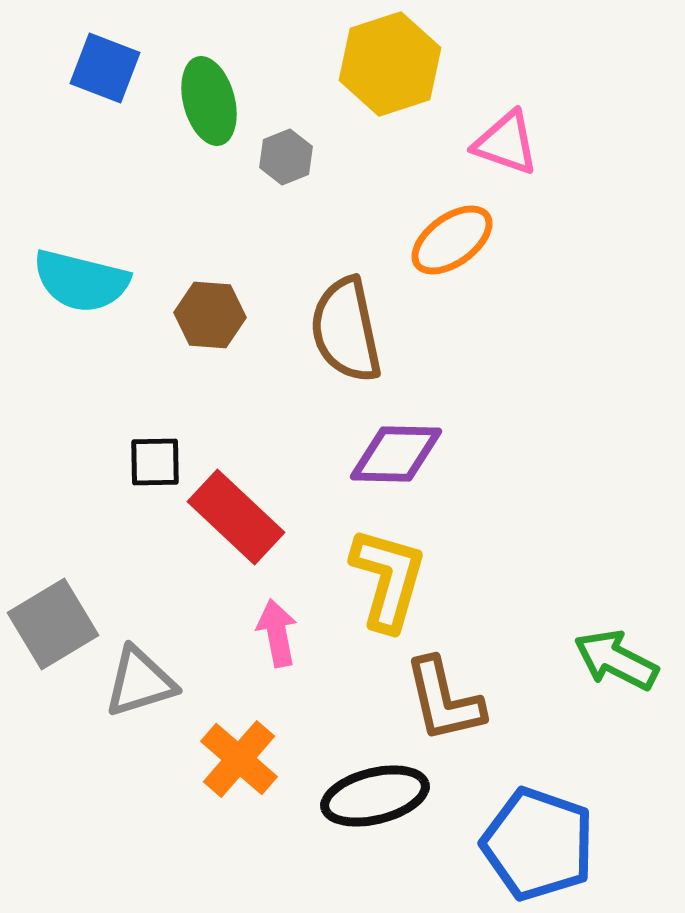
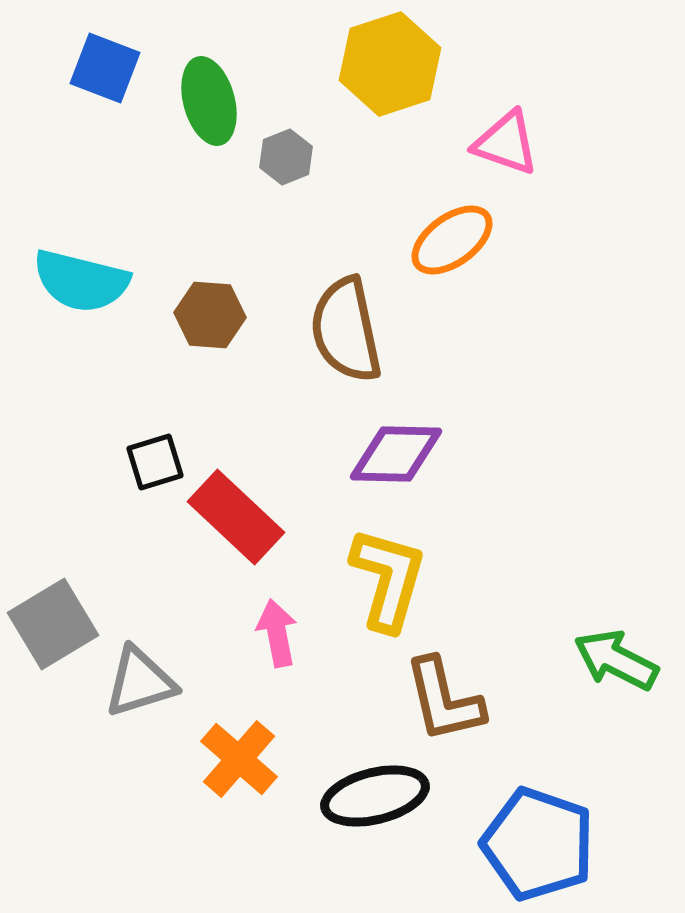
black square: rotated 16 degrees counterclockwise
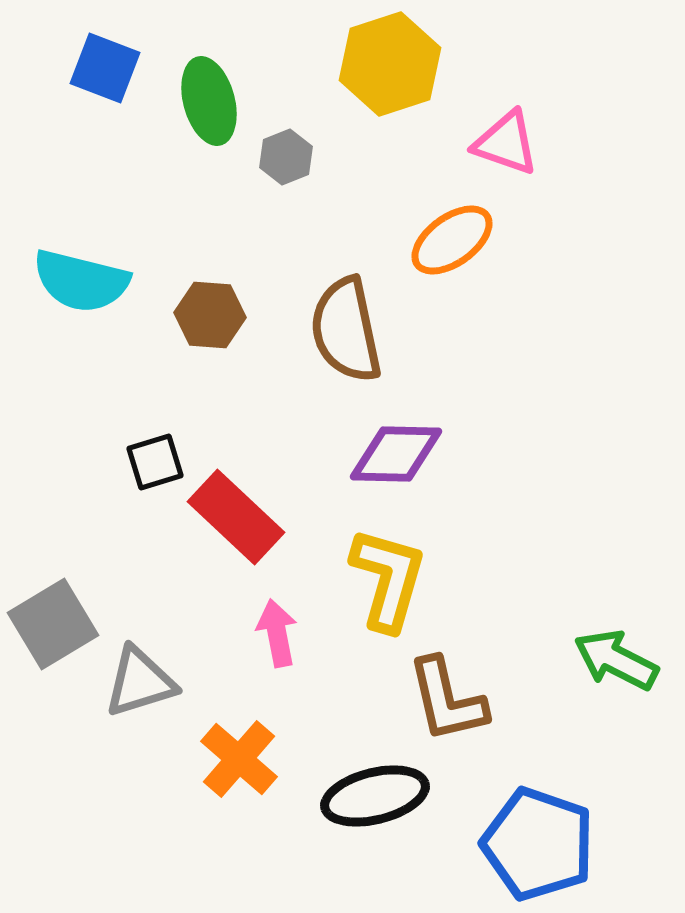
brown L-shape: moved 3 px right
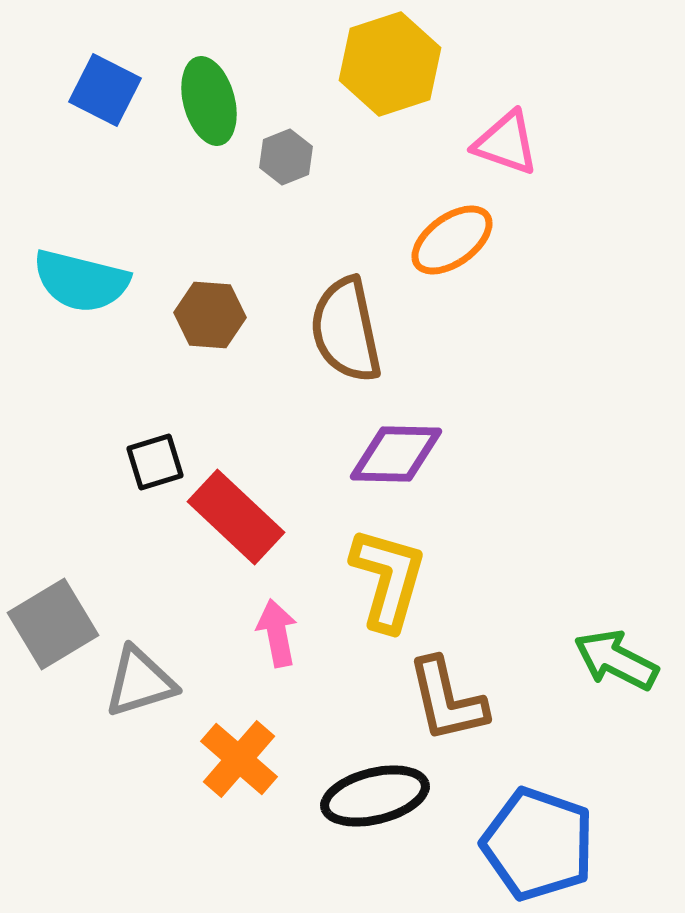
blue square: moved 22 px down; rotated 6 degrees clockwise
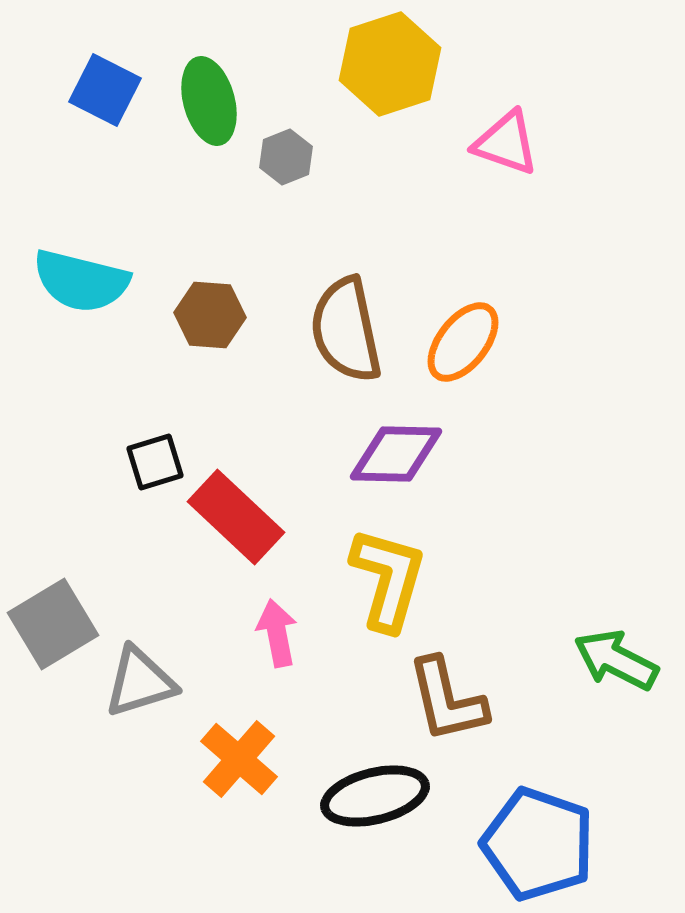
orange ellipse: moved 11 px right, 102 px down; rotated 16 degrees counterclockwise
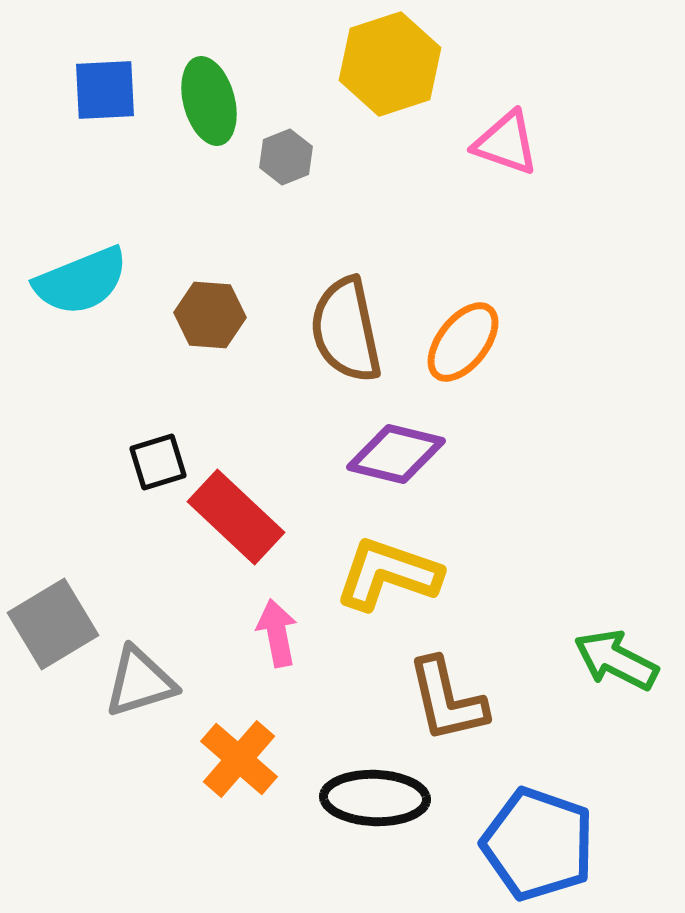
blue square: rotated 30 degrees counterclockwise
cyan semicircle: rotated 36 degrees counterclockwise
purple diamond: rotated 12 degrees clockwise
black square: moved 3 px right
yellow L-shape: moved 5 px up; rotated 87 degrees counterclockwise
black ellipse: moved 2 px down; rotated 16 degrees clockwise
